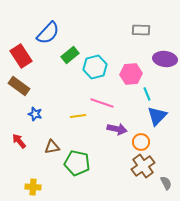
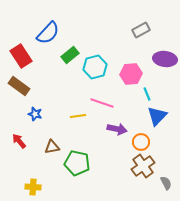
gray rectangle: rotated 30 degrees counterclockwise
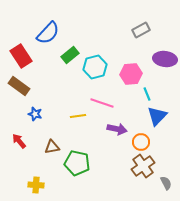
yellow cross: moved 3 px right, 2 px up
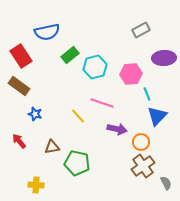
blue semicircle: moved 1 px left, 1 px up; rotated 35 degrees clockwise
purple ellipse: moved 1 px left, 1 px up; rotated 10 degrees counterclockwise
yellow line: rotated 56 degrees clockwise
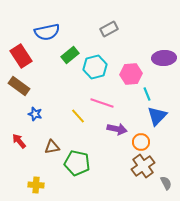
gray rectangle: moved 32 px left, 1 px up
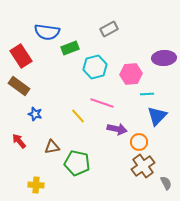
blue semicircle: rotated 20 degrees clockwise
green rectangle: moved 7 px up; rotated 18 degrees clockwise
cyan line: rotated 72 degrees counterclockwise
orange circle: moved 2 px left
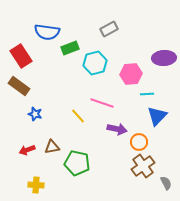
cyan hexagon: moved 4 px up
red arrow: moved 8 px right, 9 px down; rotated 70 degrees counterclockwise
